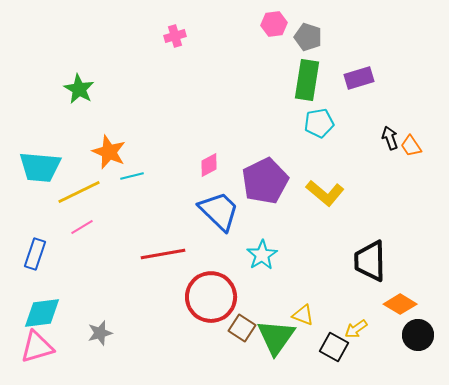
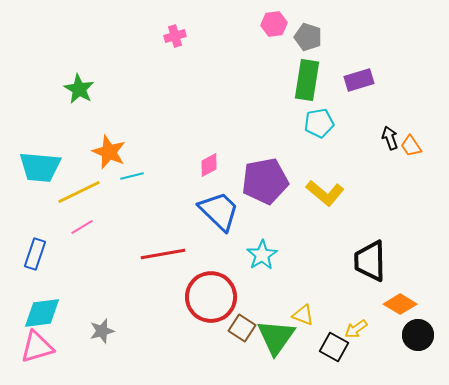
purple rectangle: moved 2 px down
purple pentagon: rotated 15 degrees clockwise
gray star: moved 2 px right, 2 px up
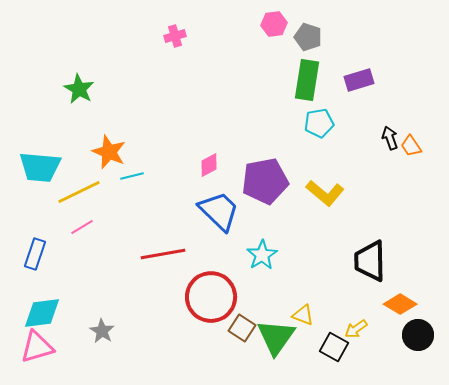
gray star: rotated 25 degrees counterclockwise
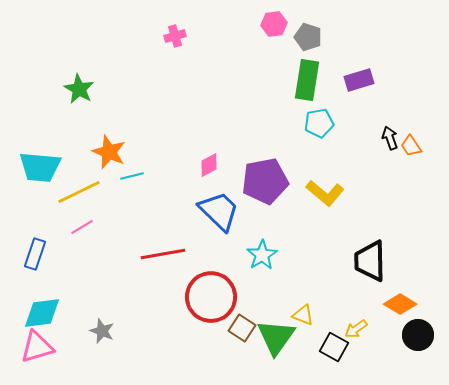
gray star: rotated 10 degrees counterclockwise
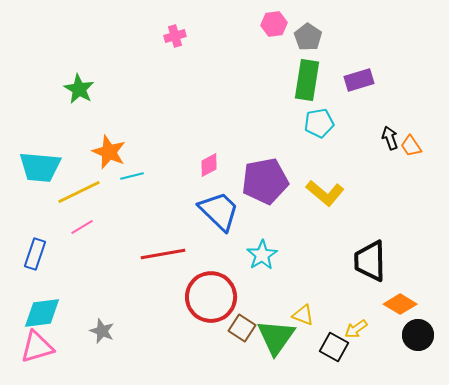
gray pentagon: rotated 16 degrees clockwise
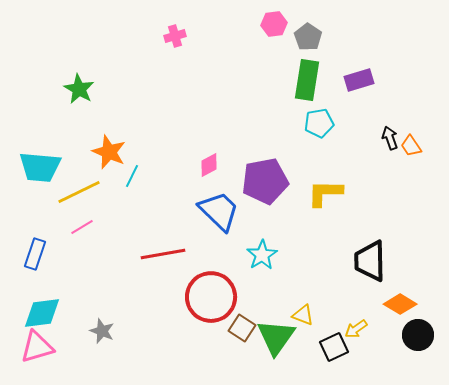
cyan line: rotated 50 degrees counterclockwise
yellow L-shape: rotated 141 degrees clockwise
black square: rotated 36 degrees clockwise
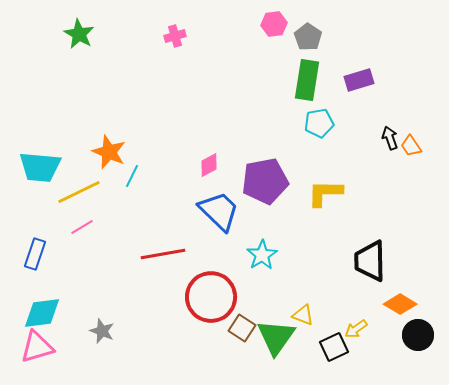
green star: moved 55 px up
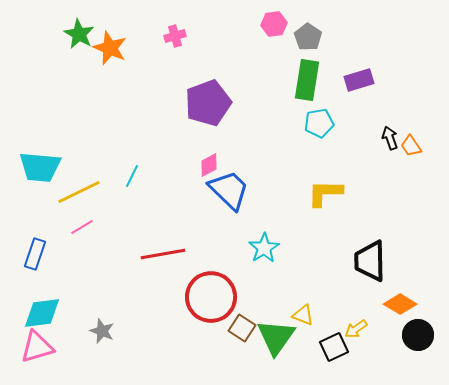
orange star: moved 1 px right, 104 px up
purple pentagon: moved 57 px left, 78 px up; rotated 9 degrees counterclockwise
blue trapezoid: moved 10 px right, 21 px up
cyan star: moved 2 px right, 7 px up
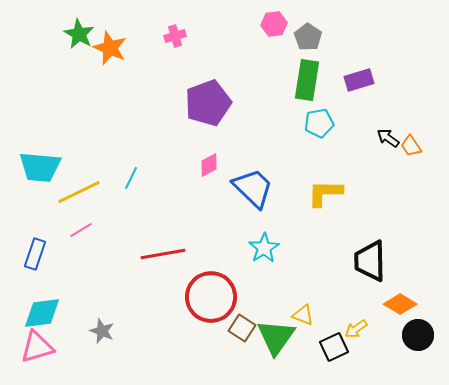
black arrow: moved 2 px left; rotated 35 degrees counterclockwise
cyan line: moved 1 px left, 2 px down
blue trapezoid: moved 24 px right, 2 px up
pink line: moved 1 px left, 3 px down
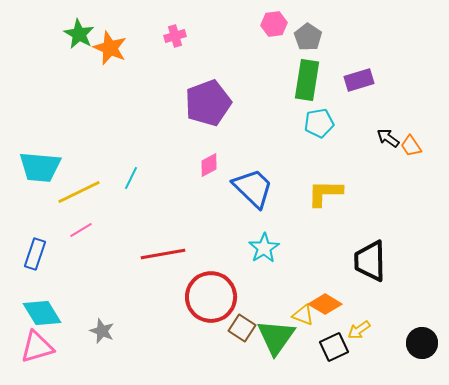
orange diamond: moved 75 px left
cyan diamond: rotated 66 degrees clockwise
yellow arrow: moved 3 px right, 1 px down
black circle: moved 4 px right, 8 px down
